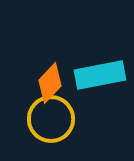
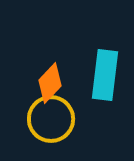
cyan rectangle: moved 5 px right; rotated 72 degrees counterclockwise
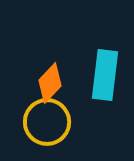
yellow circle: moved 4 px left, 3 px down
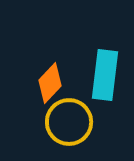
yellow circle: moved 22 px right
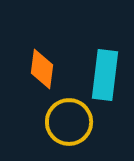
orange diamond: moved 8 px left, 14 px up; rotated 36 degrees counterclockwise
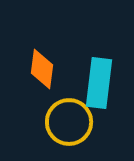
cyan rectangle: moved 6 px left, 8 px down
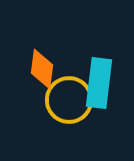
yellow circle: moved 22 px up
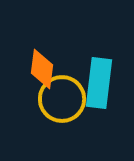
yellow circle: moved 7 px left, 1 px up
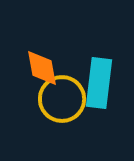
orange diamond: moved 1 px up; rotated 18 degrees counterclockwise
